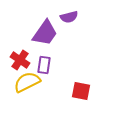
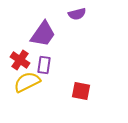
purple semicircle: moved 8 px right, 3 px up
purple trapezoid: moved 2 px left, 1 px down
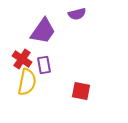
purple trapezoid: moved 3 px up
red cross: moved 2 px right, 1 px up
purple rectangle: rotated 18 degrees counterclockwise
yellow semicircle: rotated 128 degrees clockwise
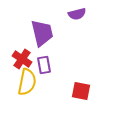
purple trapezoid: moved 1 px left, 2 px down; rotated 48 degrees counterclockwise
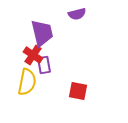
red cross: moved 11 px right, 4 px up
red square: moved 3 px left
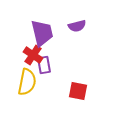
purple semicircle: moved 12 px down
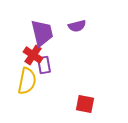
yellow semicircle: moved 1 px up
red square: moved 7 px right, 13 px down
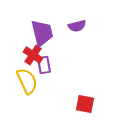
yellow semicircle: rotated 36 degrees counterclockwise
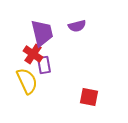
red cross: moved 1 px up
red square: moved 4 px right, 7 px up
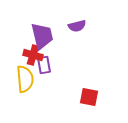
purple trapezoid: moved 3 px down
red cross: moved 1 px down; rotated 18 degrees counterclockwise
yellow semicircle: moved 2 px left, 2 px up; rotated 20 degrees clockwise
